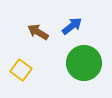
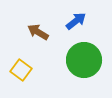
blue arrow: moved 4 px right, 5 px up
green circle: moved 3 px up
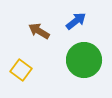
brown arrow: moved 1 px right, 1 px up
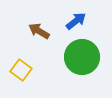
green circle: moved 2 px left, 3 px up
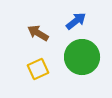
brown arrow: moved 1 px left, 2 px down
yellow square: moved 17 px right, 1 px up; rotated 30 degrees clockwise
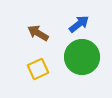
blue arrow: moved 3 px right, 3 px down
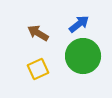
green circle: moved 1 px right, 1 px up
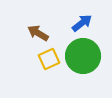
blue arrow: moved 3 px right, 1 px up
yellow square: moved 11 px right, 10 px up
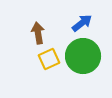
brown arrow: rotated 50 degrees clockwise
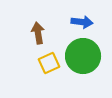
blue arrow: moved 1 px up; rotated 45 degrees clockwise
yellow square: moved 4 px down
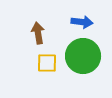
yellow square: moved 2 px left; rotated 25 degrees clockwise
